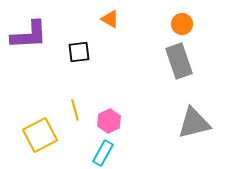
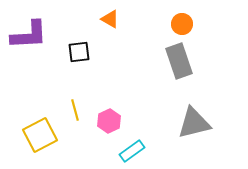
cyan rectangle: moved 29 px right, 2 px up; rotated 25 degrees clockwise
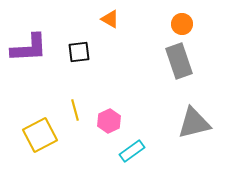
purple L-shape: moved 13 px down
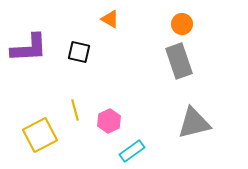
black square: rotated 20 degrees clockwise
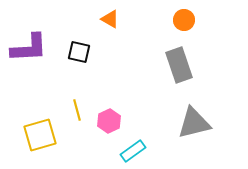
orange circle: moved 2 px right, 4 px up
gray rectangle: moved 4 px down
yellow line: moved 2 px right
yellow square: rotated 12 degrees clockwise
cyan rectangle: moved 1 px right
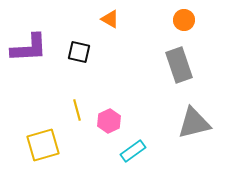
yellow square: moved 3 px right, 10 px down
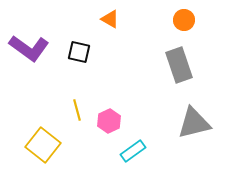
purple L-shape: rotated 39 degrees clockwise
yellow square: rotated 36 degrees counterclockwise
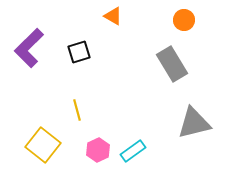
orange triangle: moved 3 px right, 3 px up
purple L-shape: rotated 99 degrees clockwise
black square: rotated 30 degrees counterclockwise
gray rectangle: moved 7 px left, 1 px up; rotated 12 degrees counterclockwise
pink hexagon: moved 11 px left, 29 px down
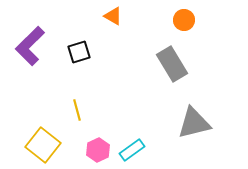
purple L-shape: moved 1 px right, 2 px up
cyan rectangle: moved 1 px left, 1 px up
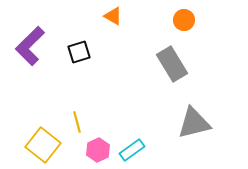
yellow line: moved 12 px down
